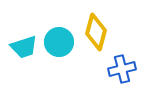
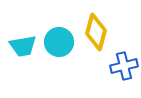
cyan trapezoid: moved 1 px left, 1 px up; rotated 8 degrees clockwise
blue cross: moved 2 px right, 3 px up
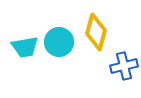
cyan trapezoid: moved 2 px right, 1 px down
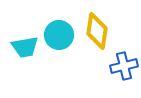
yellow diamond: moved 1 px right, 1 px up; rotated 6 degrees counterclockwise
cyan circle: moved 7 px up
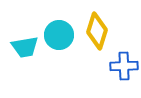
yellow diamond: rotated 9 degrees clockwise
blue cross: rotated 12 degrees clockwise
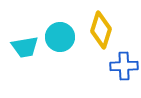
yellow diamond: moved 4 px right, 1 px up
cyan circle: moved 1 px right, 2 px down
